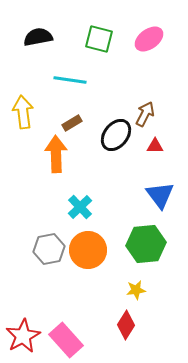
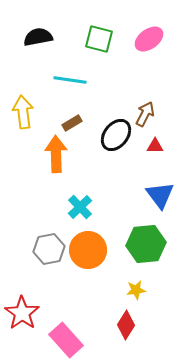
red star: moved 1 px left, 23 px up; rotated 8 degrees counterclockwise
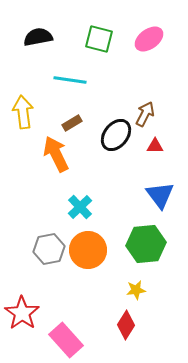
orange arrow: rotated 24 degrees counterclockwise
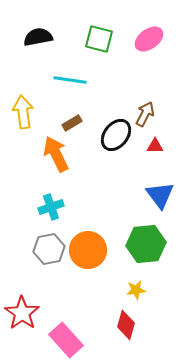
cyan cross: moved 29 px left; rotated 25 degrees clockwise
red diamond: rotated 16 degrees counterclockwise
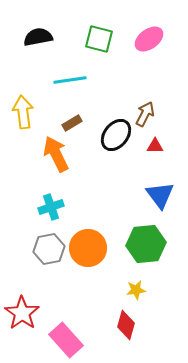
cyan line: rotated 16 degrees counterclockwise
orange circle: moved 2 px up
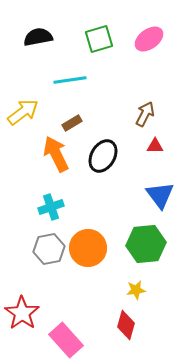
green square: rotated 32 degrees counterclockwise
yellow arrow: rotated 60 degrees clockwise
black ellipse: moved 13 px left, 21 px down; rotated 8 degrees counterclockwise
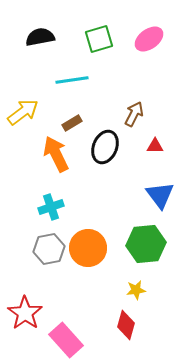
black semicircle: moved 2 px right
cyan line: moved 2 px right
brown arrow: moved 11 px left
black ellipse: moved 2 px right, 9 px up; rotated 8 degrees counterclockwise
red star: moved 3 px right
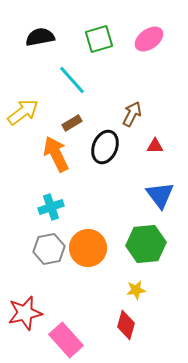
cyan line: rotated 56 degrees clockwise
brown arrow: moved 2 px left
red star: rotated 24 degrees clockwise
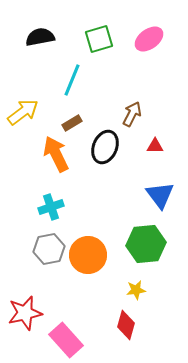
cyan line: rotated 64 degrees clockwise
orange circle: moved 7 px down
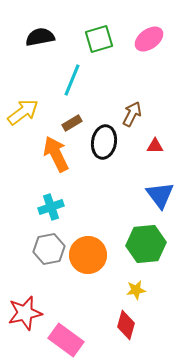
black ellipse: moved 1 px left, 5 px up; rotated 12 degrees counterclockwise
pink rectangle: rotated 12 degrees counterclockwise
